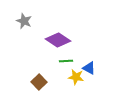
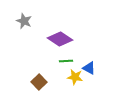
purple diamond: moved 2 px right, 1 px up
yellow star: moved 1 px left
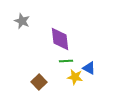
gray star: moved 2 px left
purple diamond: rotated 50 degrees clockwise
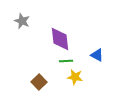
blue triangle: moved 8 px right, 13 px up
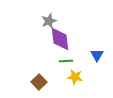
gray star: moved 27 px right; rotated 28 degrees clockwise
blue triangle: rotated 32 degrees clockwise
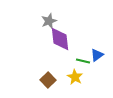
blue triangle: rotated 24 degrees clockwise
green line: moved 17 px right; rotated 16 degrees clockwise
yellow star: rotated 21 degrees clockwise
brown square: moved 9 px right, 2 px up
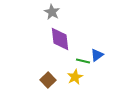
gray star: moved 3 px right, 9 px up; rotated 21 degrees counterclockwise
yellow star: rotated 14 degrees clockwise
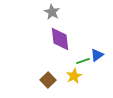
green line: rotated 32 degrees counterclockwise
yellow star: moved 1 px left, 1 px up
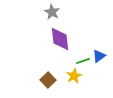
blue triangle: moved 2 px right, 1 px down
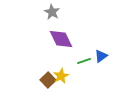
purple diamond: moved 1 px right; rotated 20 degrees counterclockwise
blue triangle: moved 2 px right
green line: moved 1 px right
yellow star: moved 13 px left
